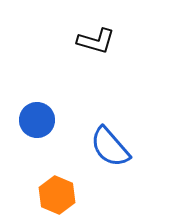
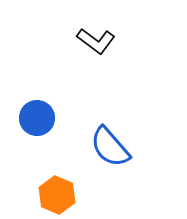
black L-shape: rotated 21 degrees clockwise
blue circle: moved 2 px up
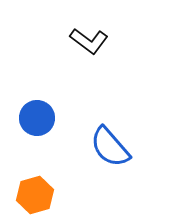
black L-shape: moved 7 px left
orange hexagon: moved 22 px left; rotated 21 degrees clockwise
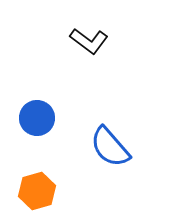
orange hexagon: moved 2 px right, 4 px up
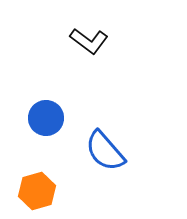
blue circle: moved 9 px right
blue semicircle: moved 5 px left, 4 px down
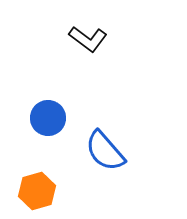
black L-shape: moved 1 px left, 2 px up
blue circle: moved 2 px right
